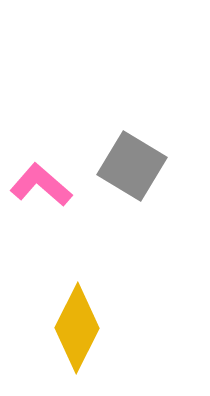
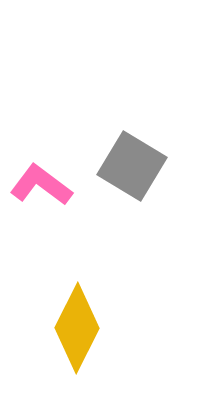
pink L-shape: rotated 4 degrees counterclockwise
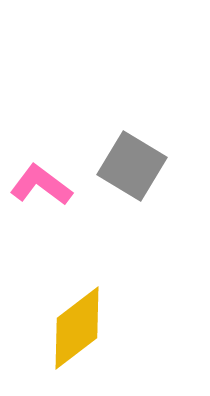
yellow diamond: rotated 26 degrees clockwise
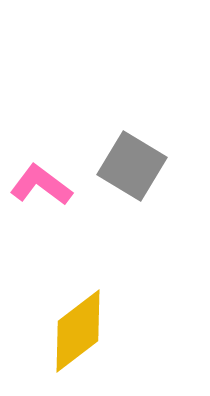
yellow diamond: moved 1 px right, 3 px down
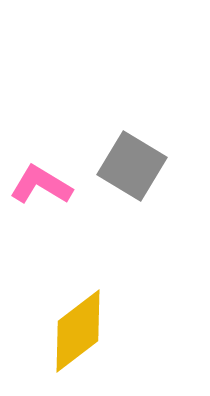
pink L-shape: rotated 6 degrees counterclockwise
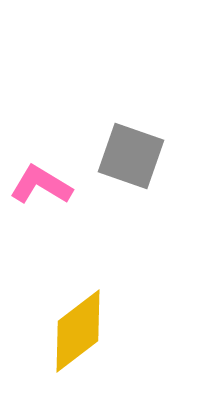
gray square: moved 1 px left, 10 px up; rotated 12 degrees counterclockwise
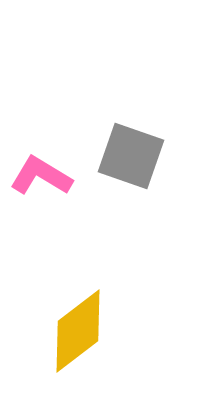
pink L-shape: moved 9 px up
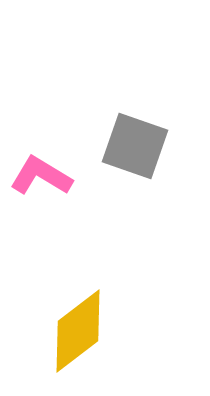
gray square: moved 4 px right, 10 px up
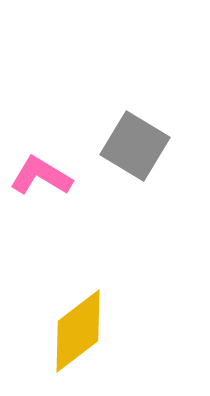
gray square: rotated 12 degrees clockwise
